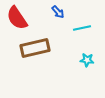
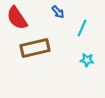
cyan line: rotated 54 degrees counterclockwise
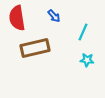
blue arrow: moved 4 px left, 4 px down
red semicircle: rotated 25 degrees clockwise
cyan line: moved 1 px right, 4 px down
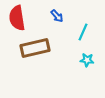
blue arrow: moved 3 px right
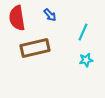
blue arrow: moved 7 px left, 1 px up
cyan star: moved 1 px left; rotated 16 degrees counterclockwise
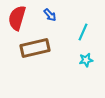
red semicircle: rotated 25 degrees clockwise
